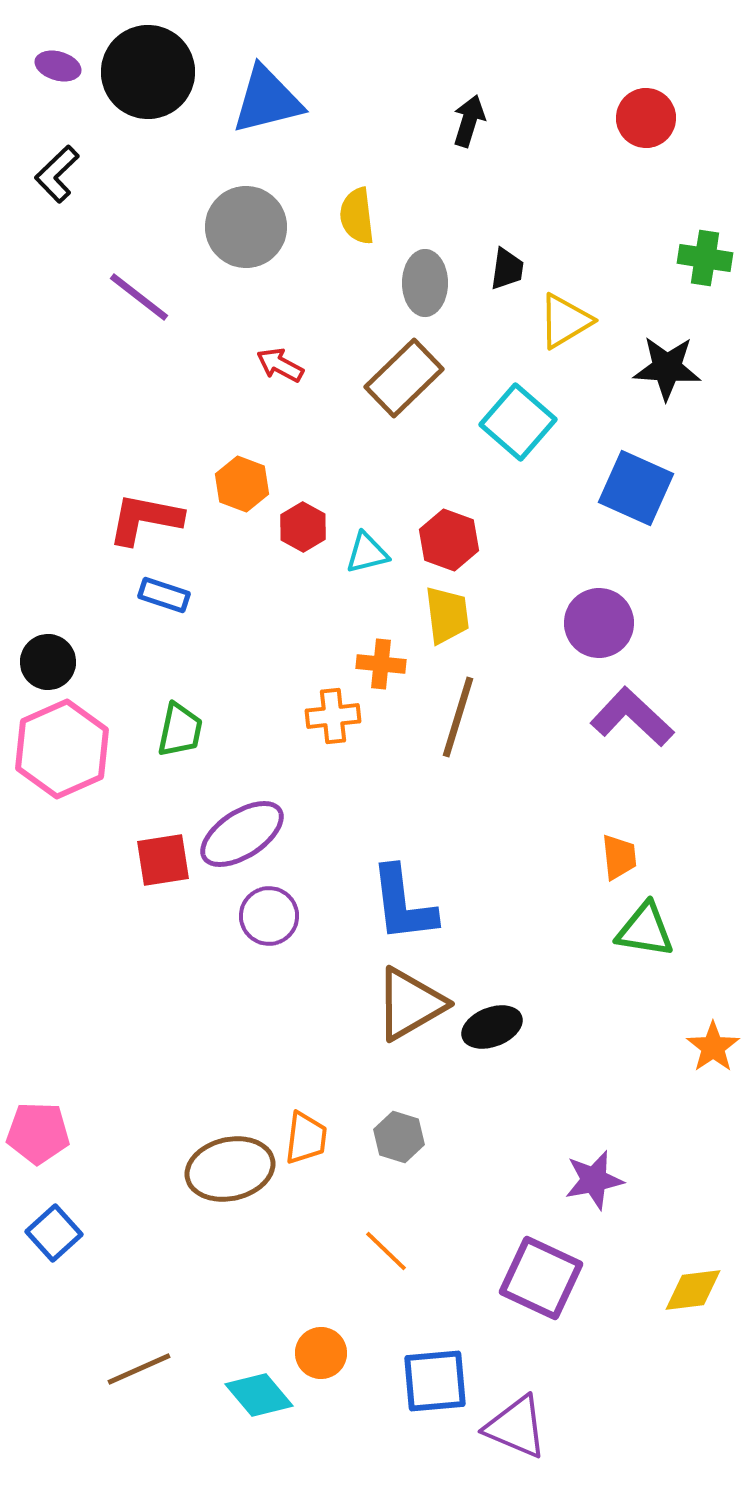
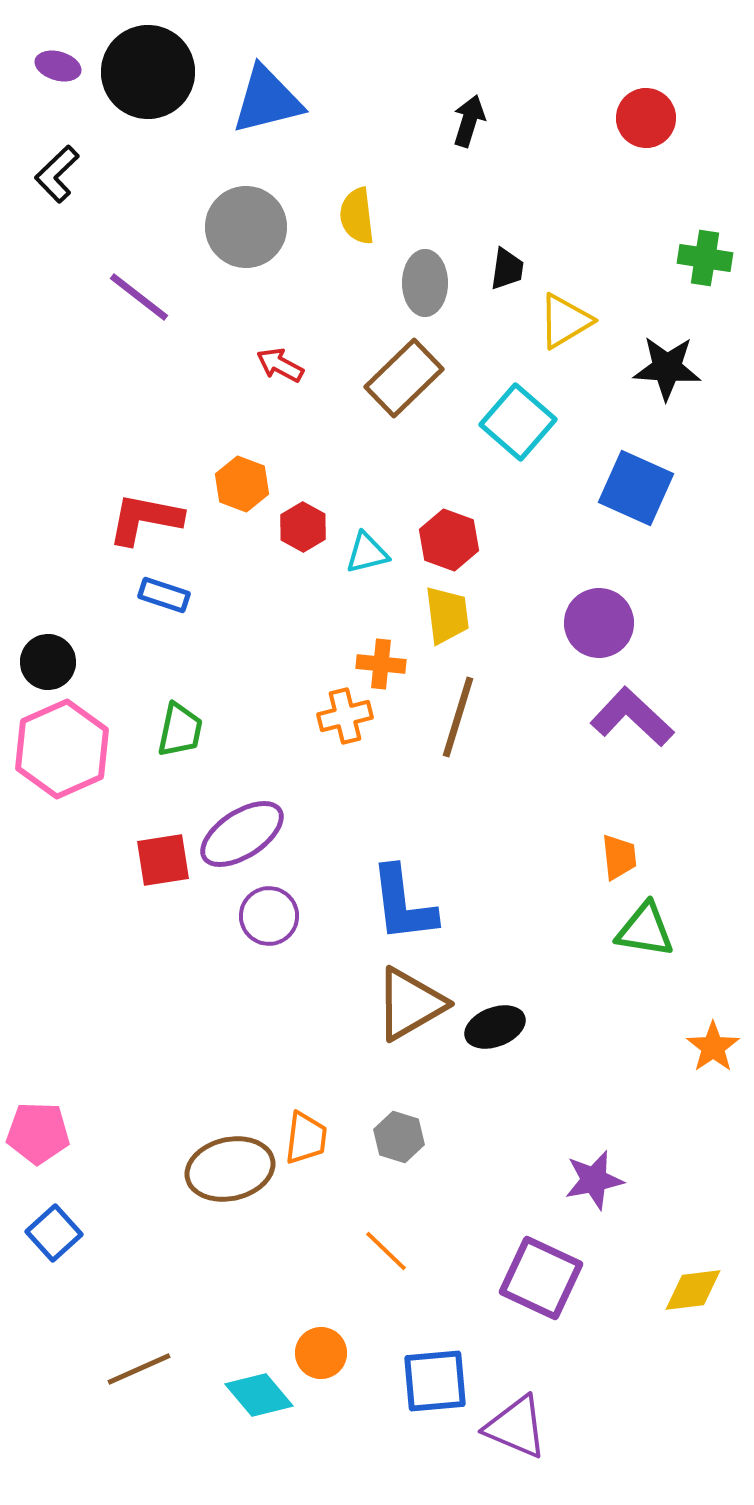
orange cross at (333, 716): moved 12 px right; rotated 8 degrees counterclockwise
black ellipse at (492, 1027): moved 3 px right
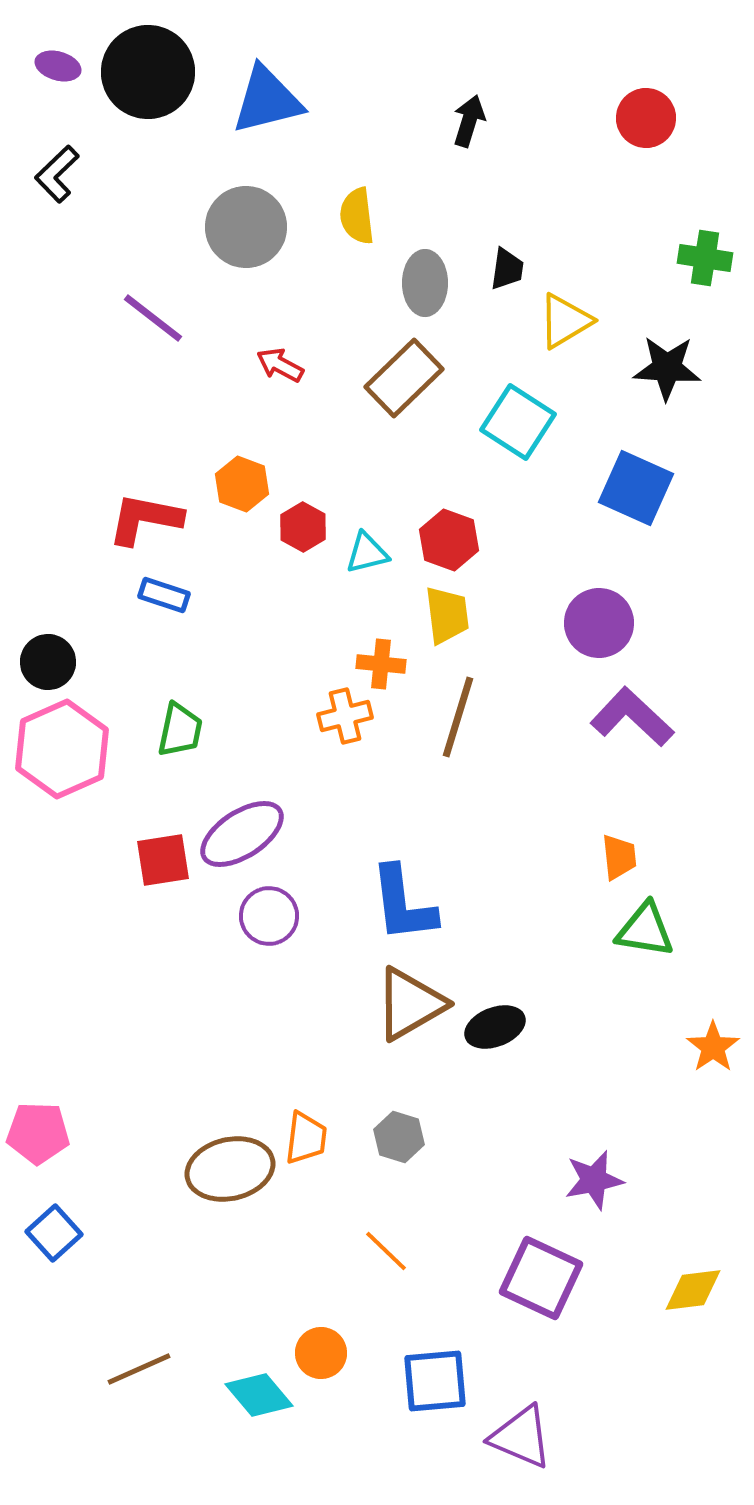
purple line at (139, 297): moved 14 px right, 21 px down
cyan square at (518, 422): rotated 8 degrees counterclockwise
purple triangle at (516, 1427): moved 5 px right, 10 px down
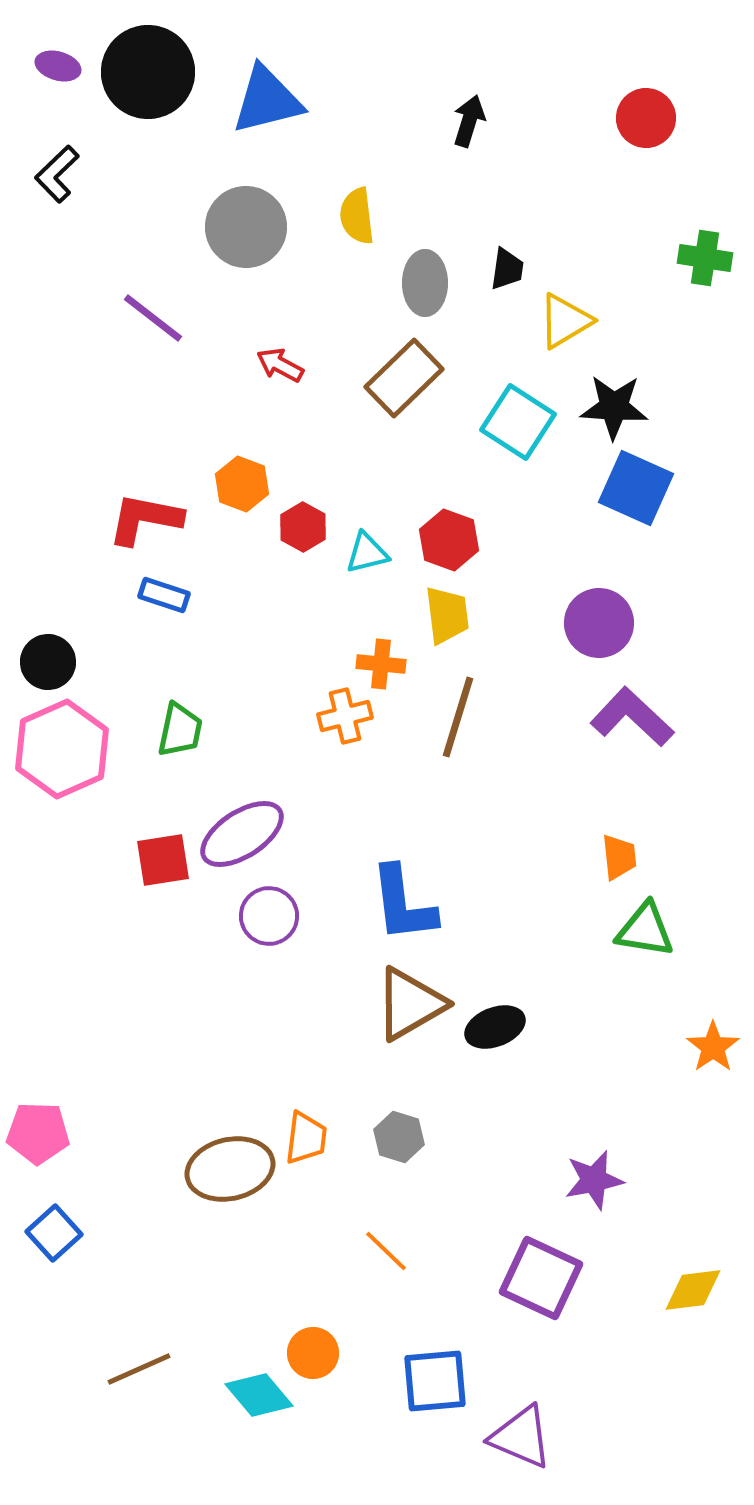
black star at (667, 368): moved 53 px left, 39 px down
orange circle at (321, 1353): moved 8 px left
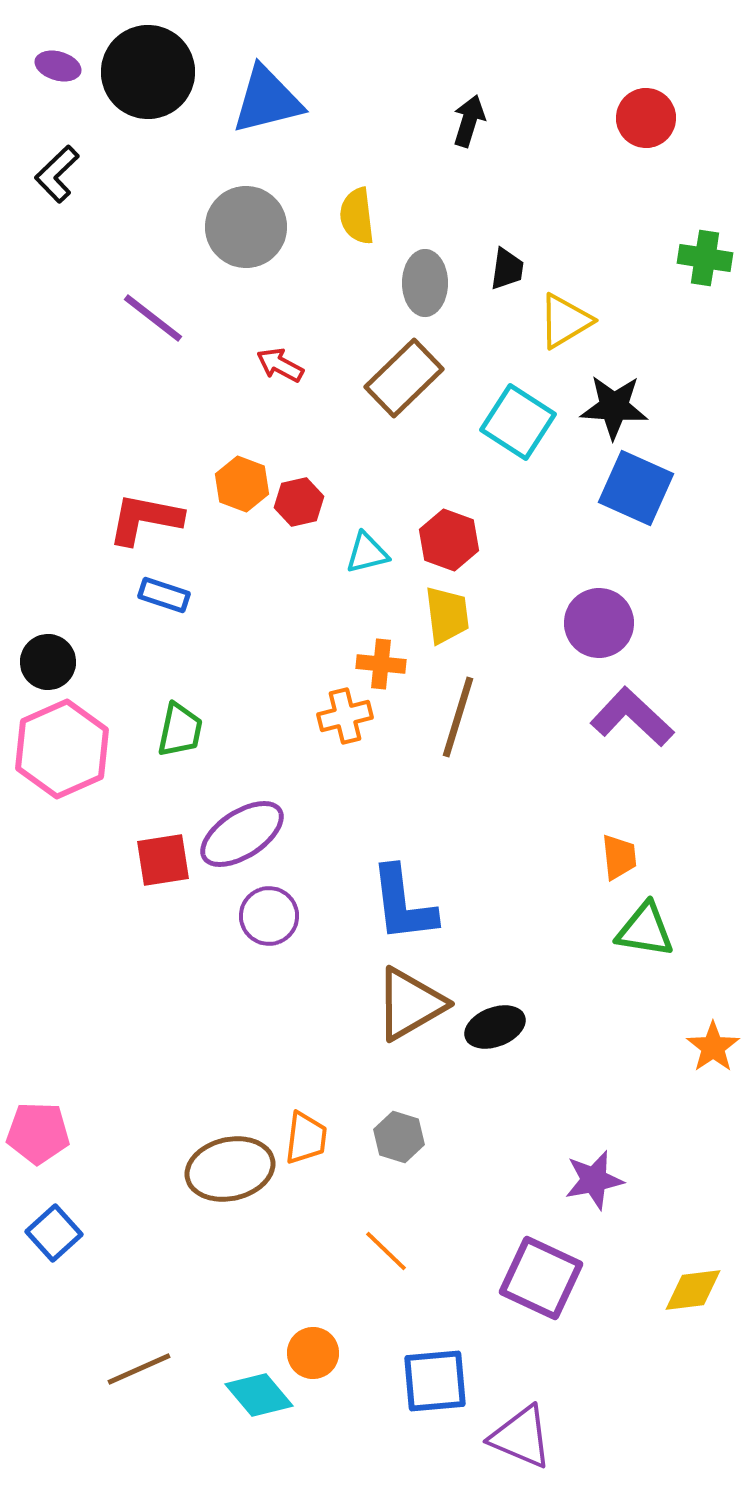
red hexagon at (303, 527): moved 4 px left, 25 px up; rotated 18 degrees clockwise
